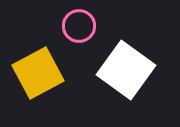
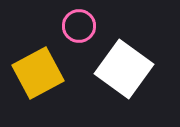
white square: moved 2 px left, 1 px up
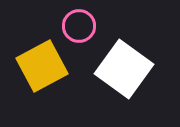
yellow square: moved 4 px right, 7 px up
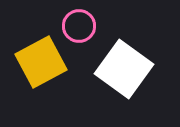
yellow square: moved 1 px left, 4 px up
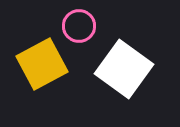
yellow square: moved 1 px right, 2 px down
